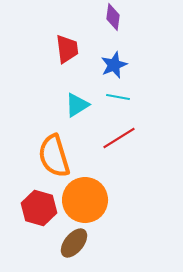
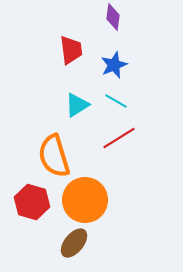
red trapezoid: moved 4 px right, 1 px down
cyan line: moved 2 px left, 4 px down; rotated 20 degrees clockwise
red hexagon: moved 7 px left, 6 px up
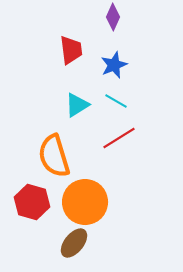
purple diamond: rotated 16 degrees clockwise
orange circle: moved 2 px down
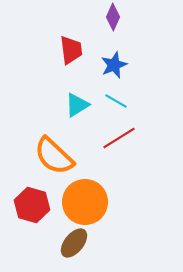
orange semicircle: rotated 30 degrees counterclockwise
red hexagon: moved 3 px down
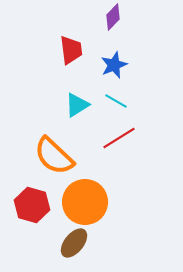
purple diamond: rotated 20 degrees clockwise
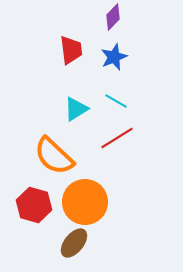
blue star: moved 8 px up
cyan triangle: moved 1 px left, 4 px down
red line: moved 2 px left
red hexagon: moved 2 px right
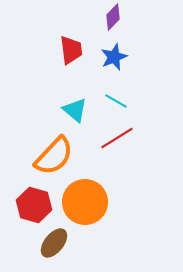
cyan triangle: moved 1 px left, 1 px down; rotated 48 degrees counterclockwise
orange semicircle: rotated 90 degrees counterclockwise
brown ellipse: moved 20 px left
